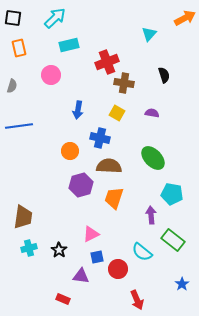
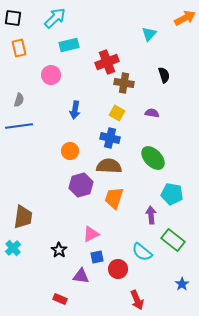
gray semicircle: moved 7 px right, 14 px down
blue arrow: moved 3 px left
blue cross: moved 10 px right
cyan cross: moved 16 px left; rotated 28 degrees counterclockwise
red rectangle: moved 3 px left
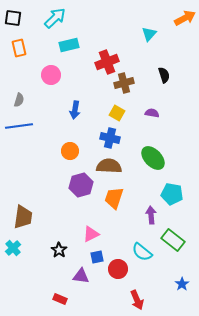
brown cross: rotated 24 degrees counterclockwise
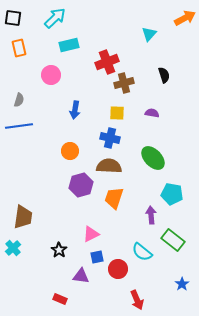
yellow square: rotated 28 degrees counterclockwise
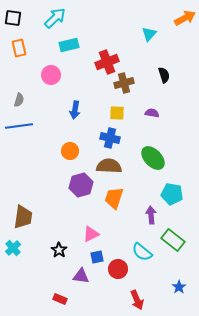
blue star: moved 3 px left, 3 px down
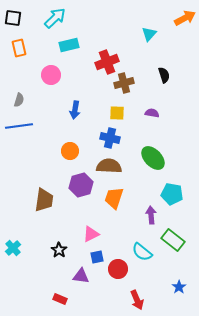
brown trapezoid: moved 21 px right, 17 px up
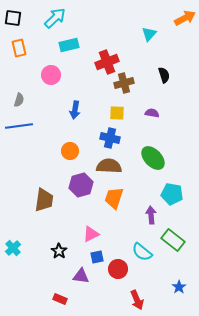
black star: moved 1 px down
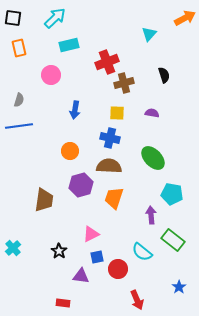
red rectangle: moved 3 px right, 4 px down; rotated 16 degrees counterclockwise
